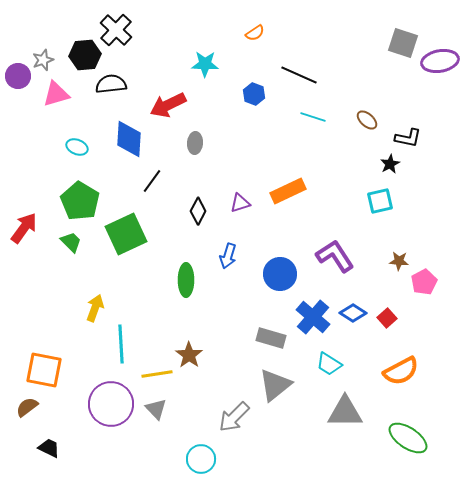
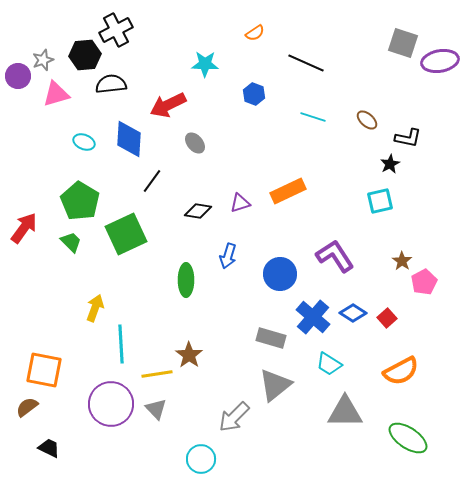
black cross at (116, 30): rotated 20 degrees clockwise
black line at (299, 75): moved 7 px right, 12 px up
gray ellipse at (195, 143): rotated 45 degrees counterclockwise
cyan ellipse at (77, 147): moved 7 px right, 5 px up
black diamond at (198, 211): rotated 72 degrees clockwise
brown star at (399, 261): moved 3 px right; rotated 30 degrees clockwise
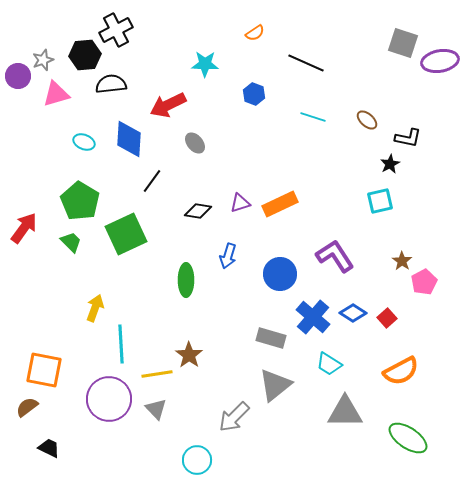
orange rectangle at (288, 191): moved 8 px left, 13 px down
purple circle at (111, 404): moved 2 px left, 5 px up
cyan circle at (201, 459): moved 4 px left, 1 px down
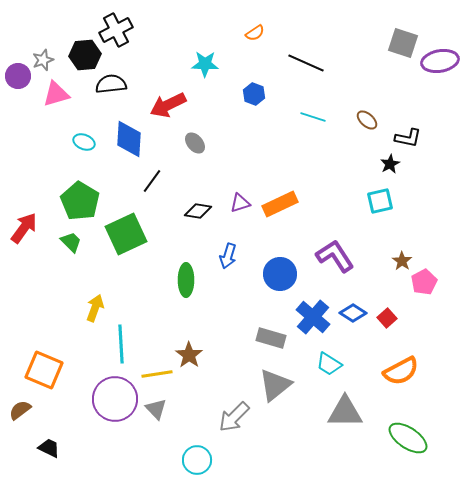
orange square at (44, 370): rotated 12 degrees clockwise
purple circle at (109, 399): moved 6 px right
brown semicircle at (27, 407): moved 7 px left, 3 px down
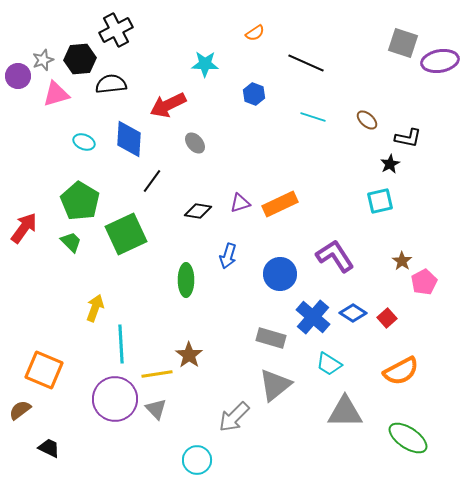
black hexagon at (85, 55): moved 5 px left, 4 px down
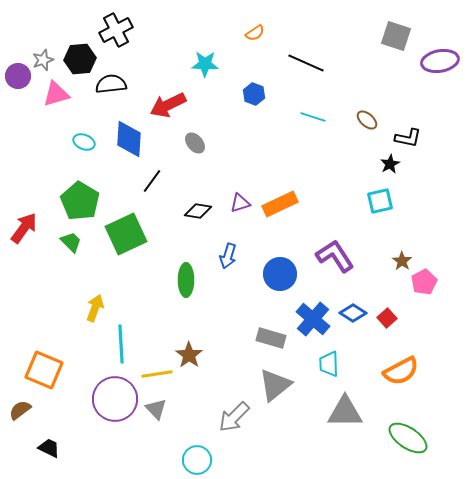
gray square at (403, 43): moved 7 px left, 7 px up
blue cross at (313, 317): moved 2 px down
cyan trapezoid at (329, 364): rotated 56 degrees clockwise
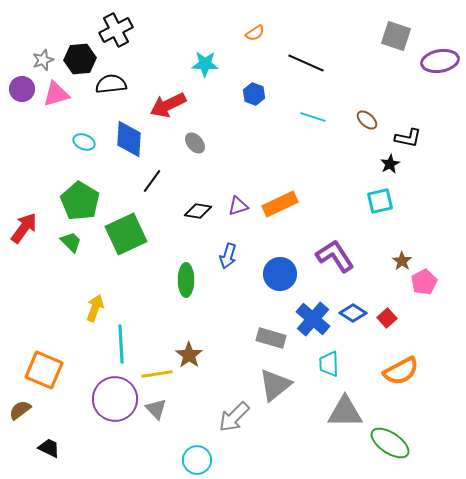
purple circle at (18, 76): moved 4 px right, 13 px down
purple triangle at (240, 203): moved 2 px left, 3 px down
green ellipse at (408, 438): moved 18 px left, 5 px down
